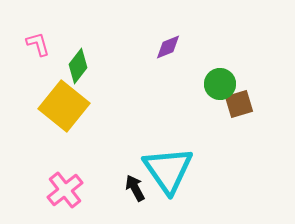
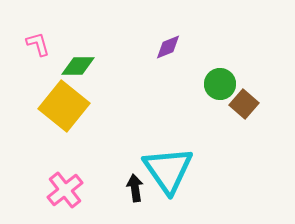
green diamond: rotated 52 degrees clockwise
brown square: moved 5 px right; rotated 32 degrees counterclockwise
black arrow: rotated 20 degrees clockwise
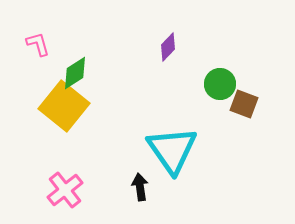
purple diamond: rotated 24 degrees counterclockwise
green diamond: moved 3 px left, 7 px down; rotated 32 degrees counterclockwise
brown square: rotated 20 degrees counterclockwise
cyan triangle: moved 4 px right, 20 px up
black arrow: moved 5 px right, 1 px up
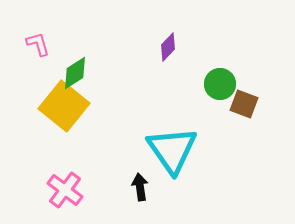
pink cross: rotated 15 degrees counterclockwise
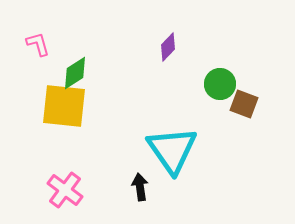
yellow square: rotated 33 degrees counterclockwise
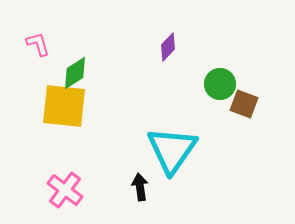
cyan triangle: rotated 10 degrees clockwise
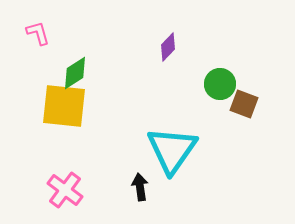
pink L-shape: moved 11 px up
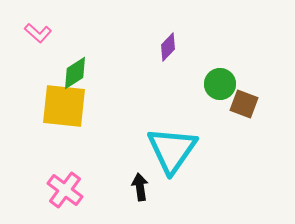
pink L-shape: rotated 148 degrees clockwise
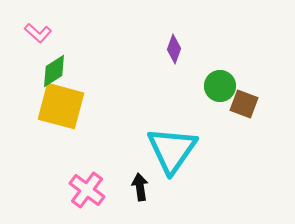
purple diamond: moved 6 px right, 2 px down; rotated 24 degrees counterclockwise
green diamond: moved 21 px left, 2 px up
green circle: moved 2 px down
yellow square: moved 3 px left; rotated 9 degrees clockwise
pink cross: moved 22 px right
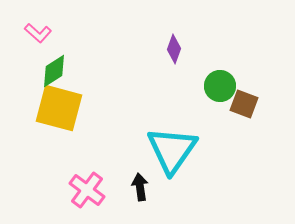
yellow square: moved 2 px left, 2 px down
